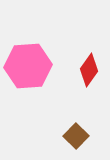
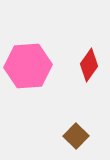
red diamond: moved 5 px up
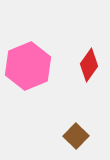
pink hexagon: rotated 18 degrees counterclockwise
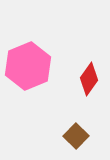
red diamond: moved 14 px down
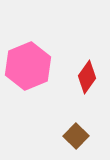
red diamond: moved 2 px left, 2 px up
